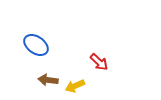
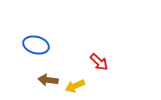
blue ellipse: rotated 20 degrees counterclockwise
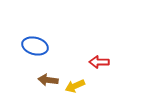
blue ellipse: moved 1 px left, 1 px down
red arrow: rotated 138 degrees clockwise
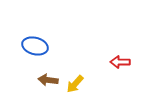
red arrow: moved 21 px right
yellow arrow: moved 2 px up; rotated 24 degrees counterclockwise
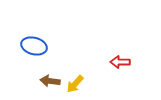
blue ellipse: moved 1 px left
brown arrow: moved 2 px right, 1 px down
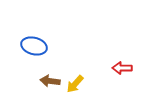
red arrow: moved 2 px right, 6 px down
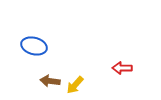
yellow arrow: moved 1 px down
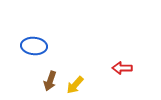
blue ellipse: rotated 10 degrees counterclockwise
brown arrow: rotated 78 degrees counterclockwise
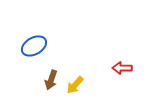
blue ellipse: rotated 35 degrees counterclockwise
brown arrow: moved 1 px right, 1 px up
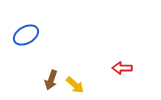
blue ellipse: moved 8 px left, 11 px up
yellow arrow: rotated 90 degrees counterclockwise
